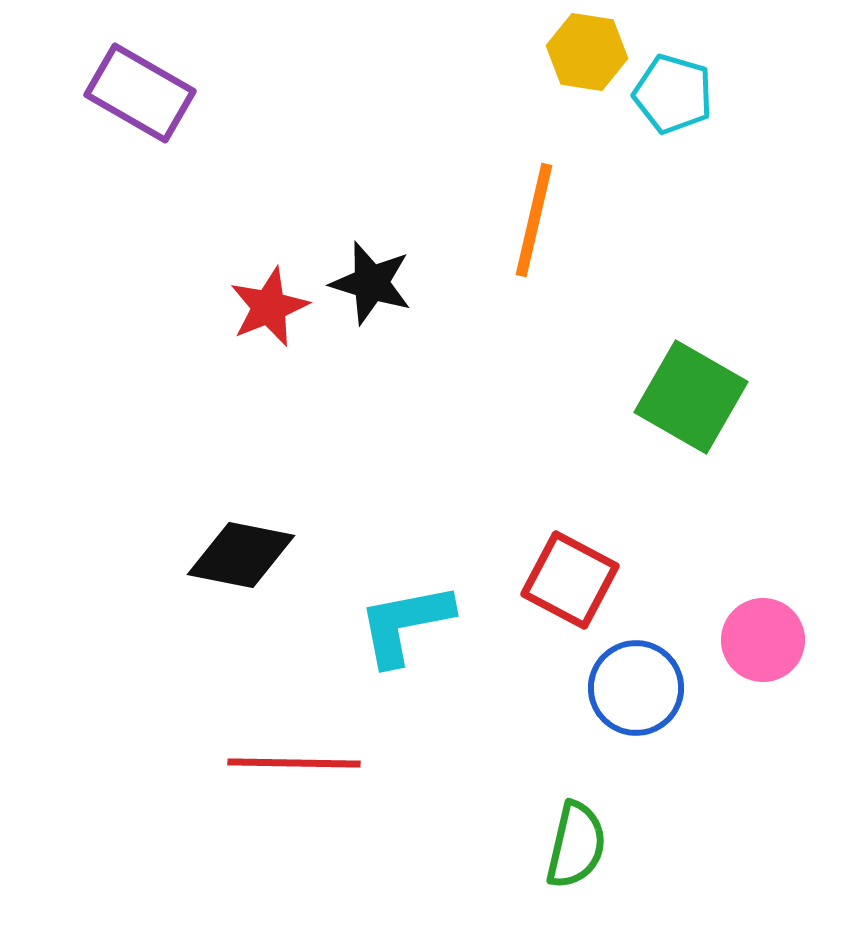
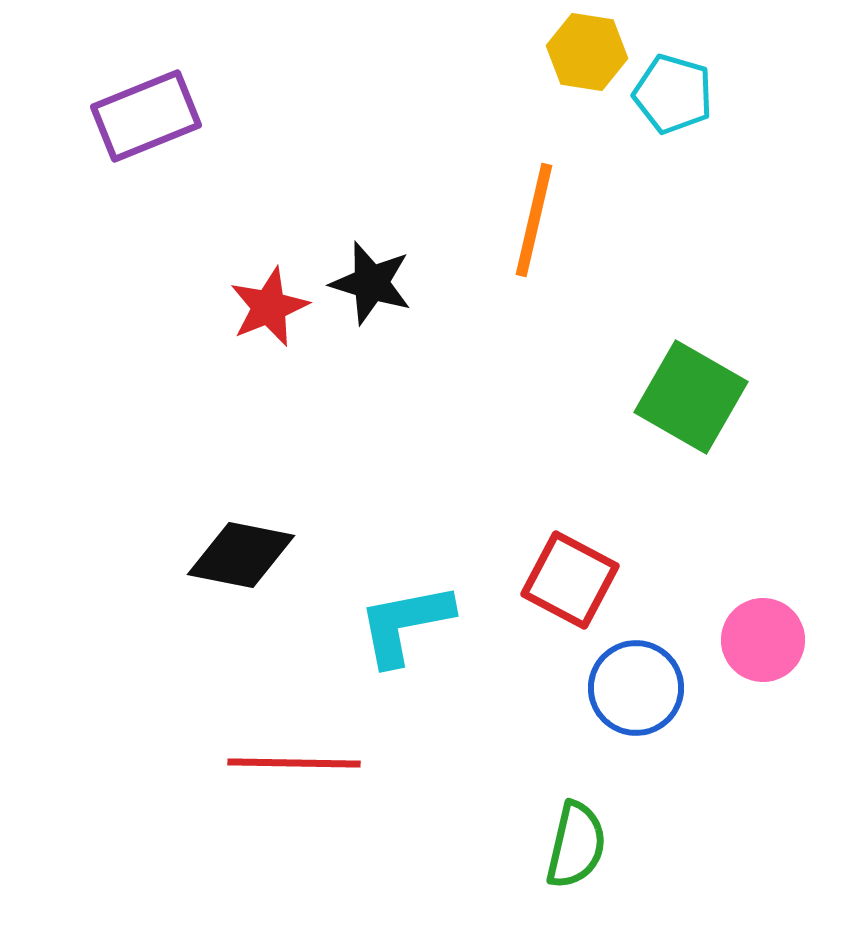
purple rectangle: moved 6 px right, 23 px down; rotated 52 degrees counterclockwise
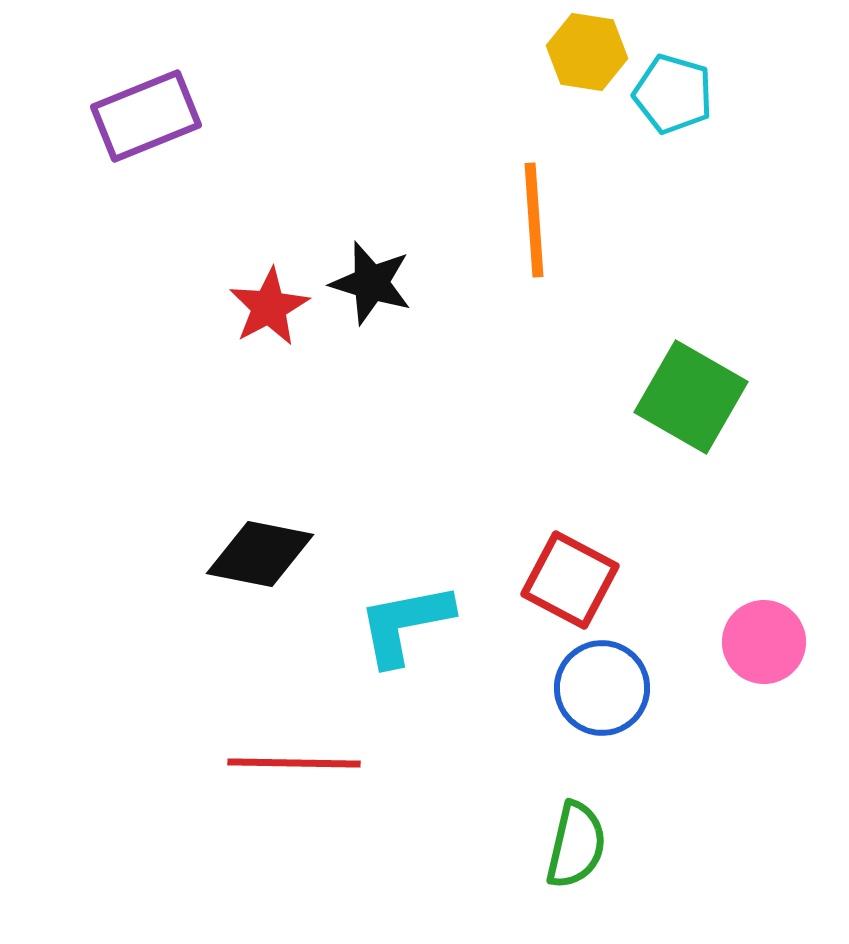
orange line: rotated 17 degrees counterclockwise
red star: rotated 6 degrees counterclockwise
black diamond: moved 19 px right, 1 px up
pink circle: moved 1 px right, 2 px down
blue circle: moved 34 px left
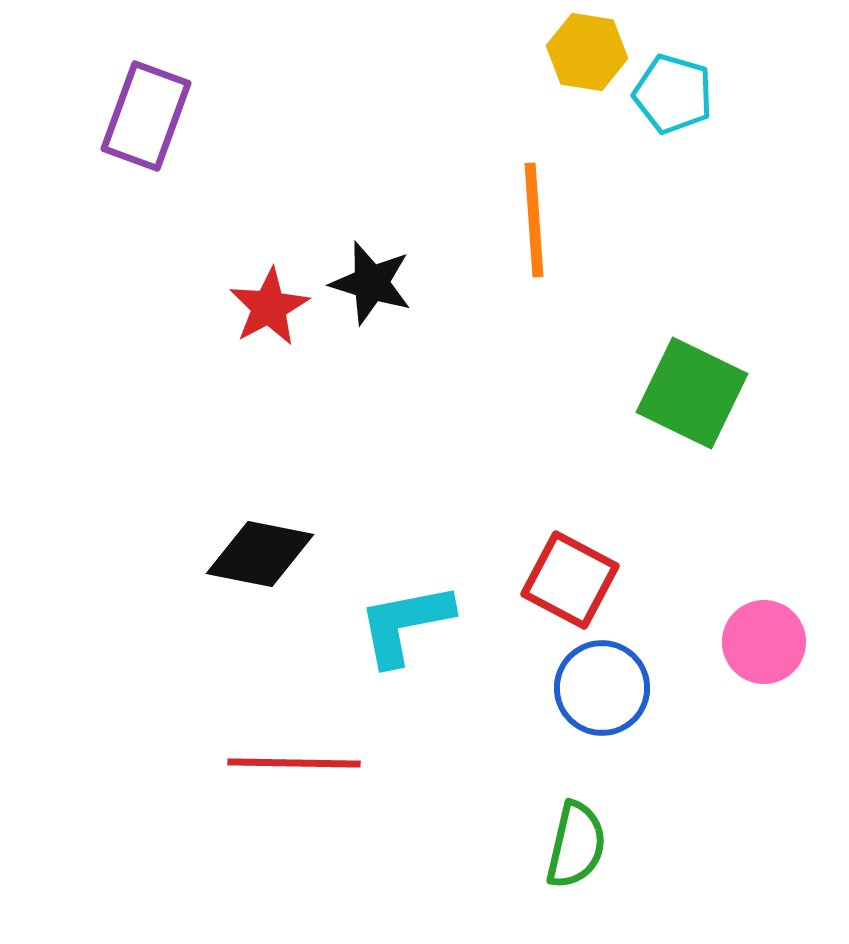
purple rectangle: rotated 48 degrees counterclockwise
green square: moved 1 px right, 4 px up; rotated 4 degrees counterclockwise
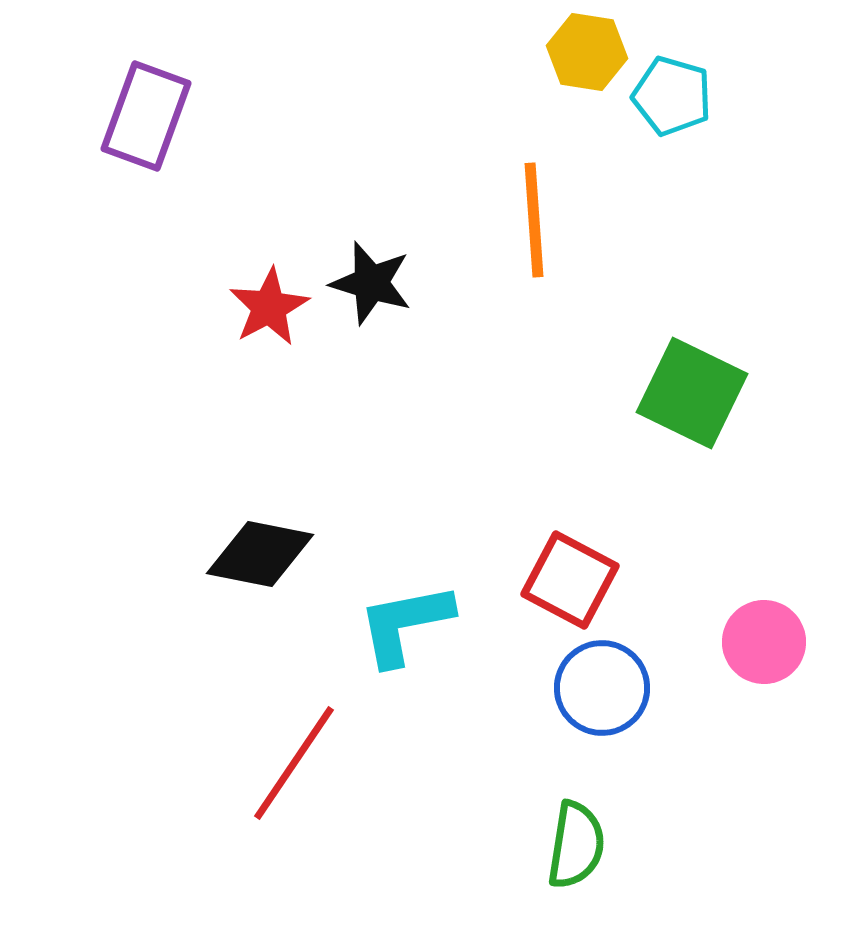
cyan pentagon: moved 1 px left, 2 px down
red line: rotated 57 degrees counterclockwise
green semicircle: rotated 4 degrees counterclockwise
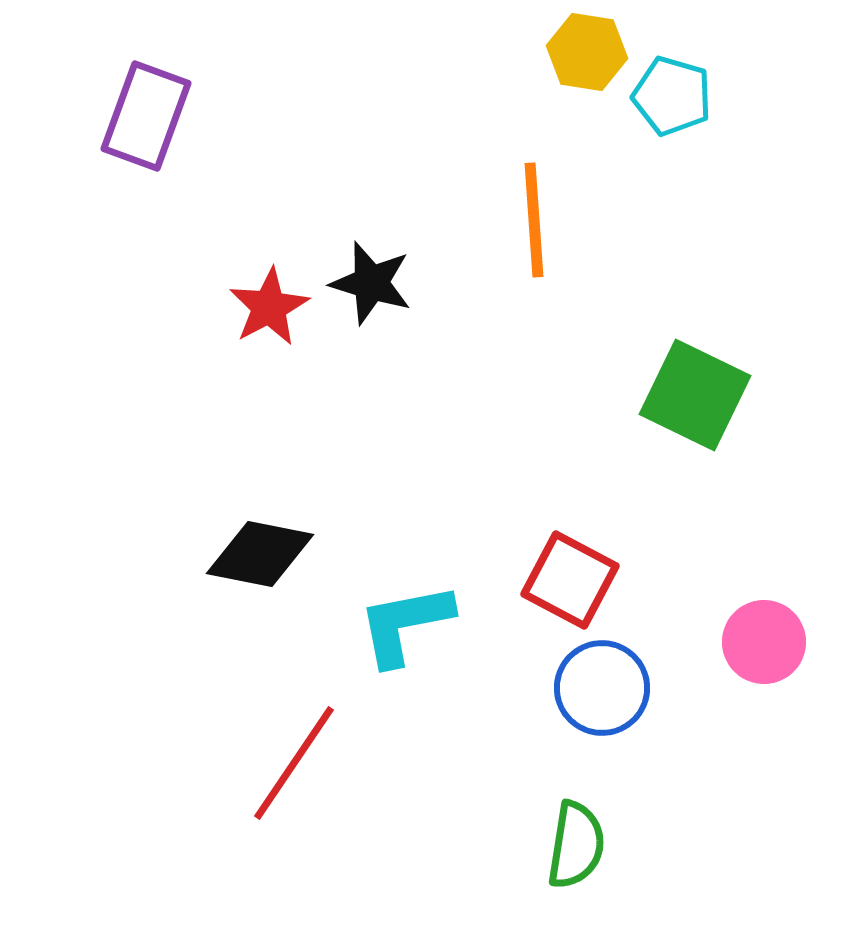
green square: moved 3 px right, 2 px down
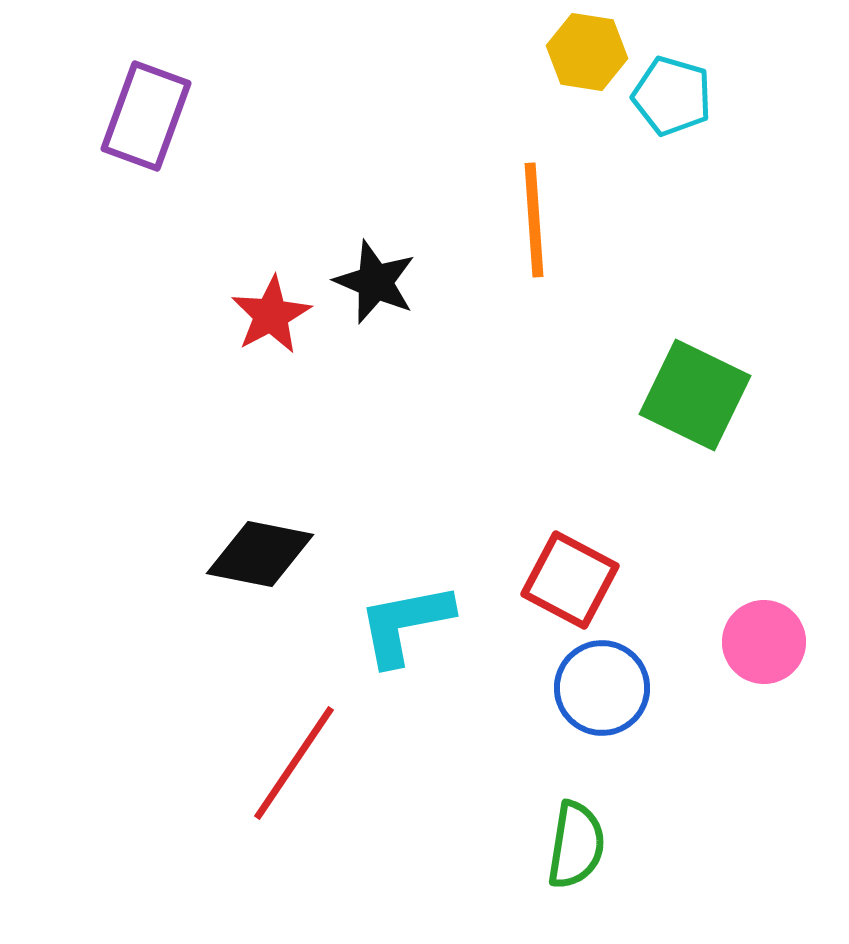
black star: moved 4 px right, 1 px up; rotated 6 degrees clockwise
red star: moved 2 px right, 8 px down
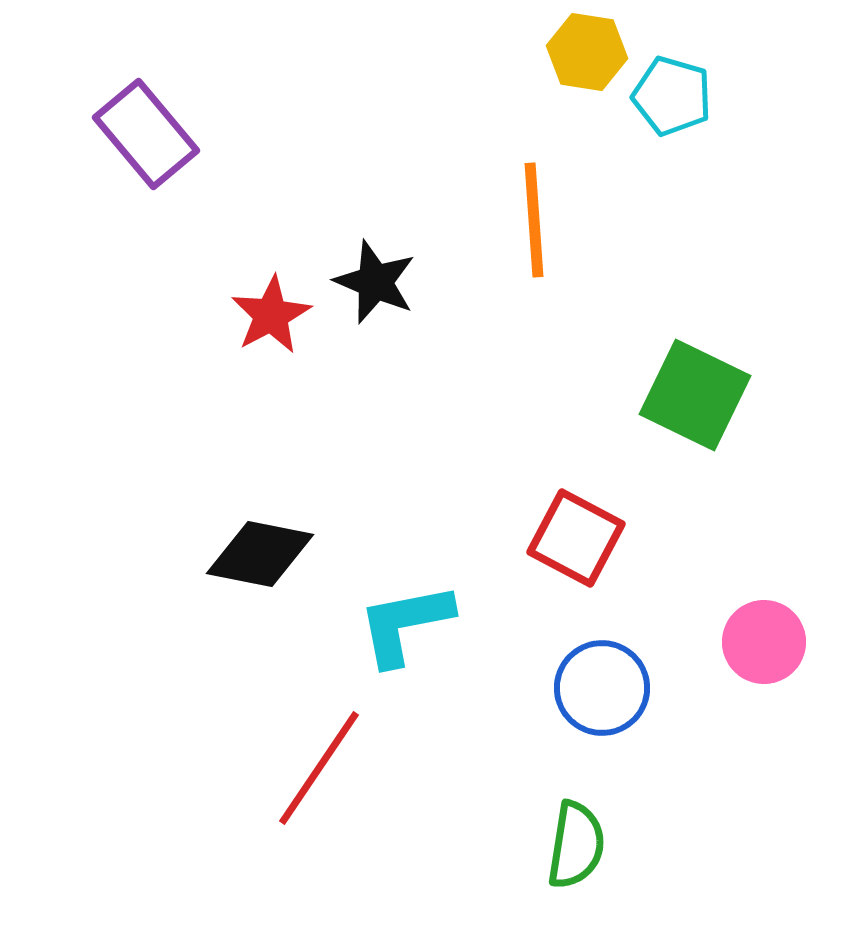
purple rectangle: moved 18 px down; rotated 60 degrees counterclockwise
red square: moved 6 px right, 42 px up
red line: moved 25 px right, 5 px down
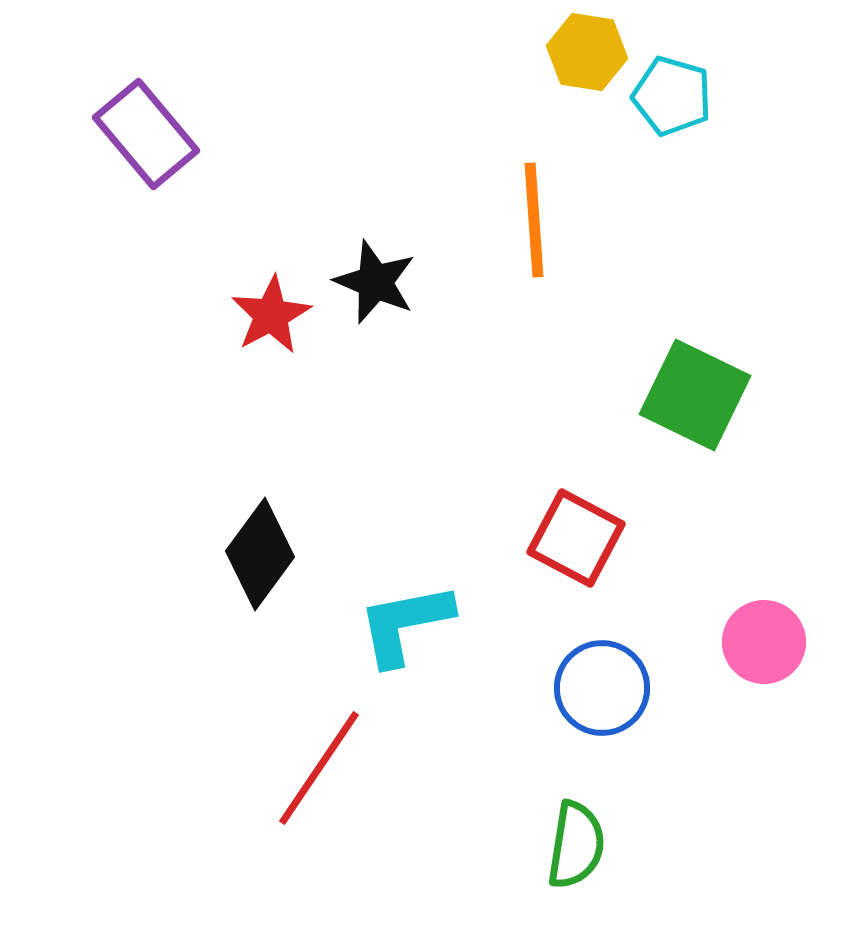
black diamond: rotated 65 degrees counterclockwise
